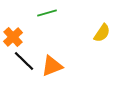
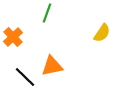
green line: rotated 54 degrees counterclockwise
black line: moved 1 px right, 16 px down
orange triangle: rotated 10 degrees clockwise
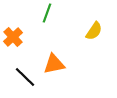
yellow semicircle: moved 8 px left, 2 px up
orange triangle: moved 2 px right, 2 px up
